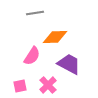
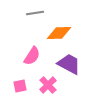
orange diamond: moved 4 px right, 4 px up
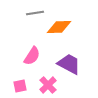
orange diamond: moved 6 px up
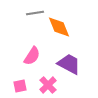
orange diamond: rotated 70 degrees clockwise
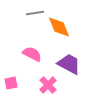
pink semicircle: moved 2 px up; rotated 96 degrees counterclockwise
pink square: moved 9 px left, 3 px up
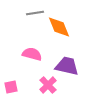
pink semicircle: rotated 12 degrees counterclockwise
purple trapezoid: moved 2 px left, 2 px down; rotated 15 degrees counterclockwise
pink square: moved 4 px down
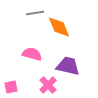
purple trapezoid: moved 1 px right
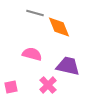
gray line: rotated 24 degrees clockwise
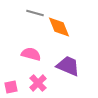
pink semicircle: moved 1 px left
purple trapezoid: rotated 10 degrees clockwise
pink cross: moved 10 px left, 2 px up
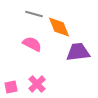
gray line: moved 1 px left, 1 px down
pink semicircle: moved 1 px right, 10 px up; rotated 12 degrees clockwise
purple trapezoid: moved 10 px right, 14 px up; rotated 30 degrees counterclockwise
pink cross: moved 1 px left, 1 px down
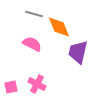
purple trapezoid: rotated 70 degrees counterclockwise
pink cross: rotated 18 degrees counterclockwise
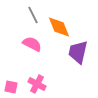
gray line: moved 1 px left, 1 px down; rotated 48 degrees clockwise
pink square: rotated 24 degrees clockwise
